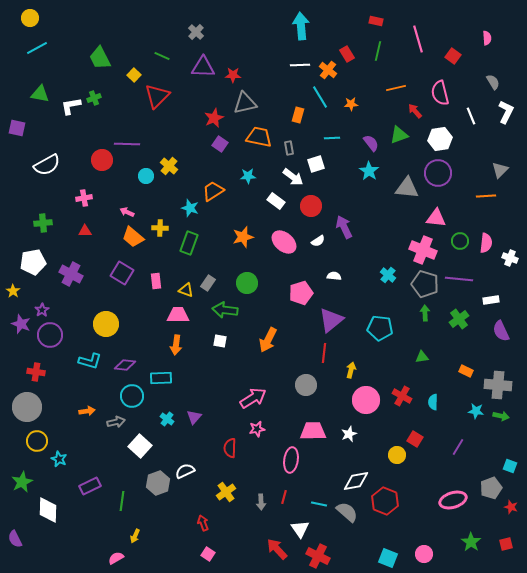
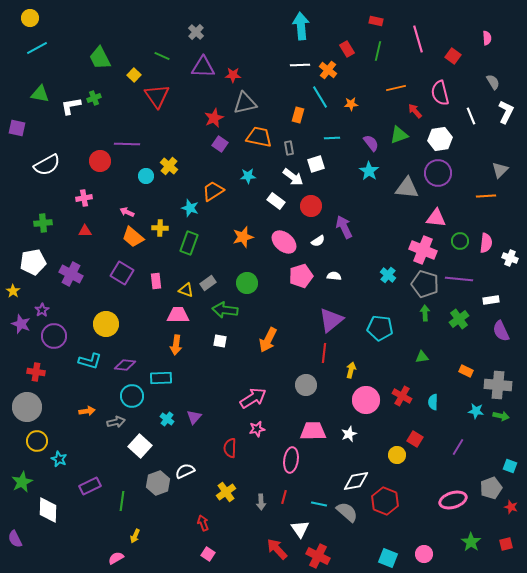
red rectangle at (347, 54): moved 5 px up
red triangle at (157, 96): rotated 20 degrees counterclockwise
red circle at (102, 160): moved 2 px left, 1 px down
gray rectangle at (208, 283): rotated 21 degrees clockwise
pink pentagon at (301, 293): moved 17 px up
purple circle at (50, 335): moved 4 px right, 1 px down
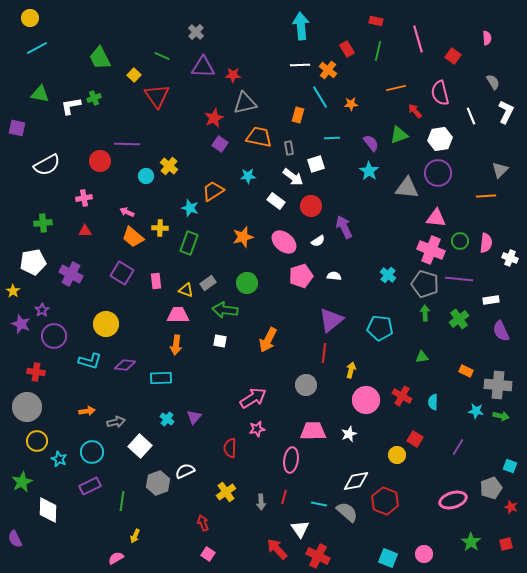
pink cross at (423, 250): moved 8 px right
cyan circle at (132, 396): moved 40 px left, 56 px down
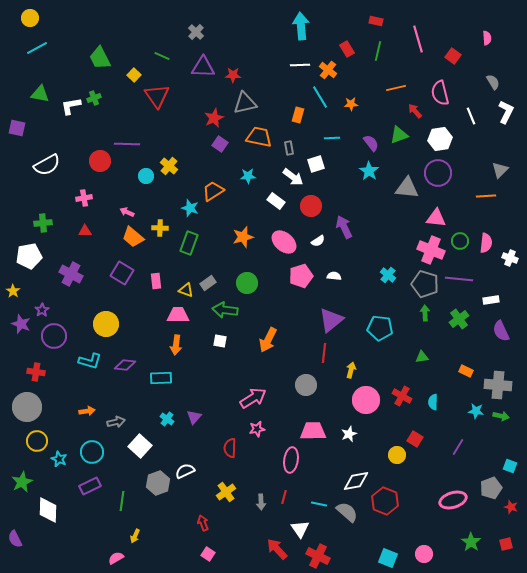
white pentagon at (33, 262): moved 4 px left, 6 px up
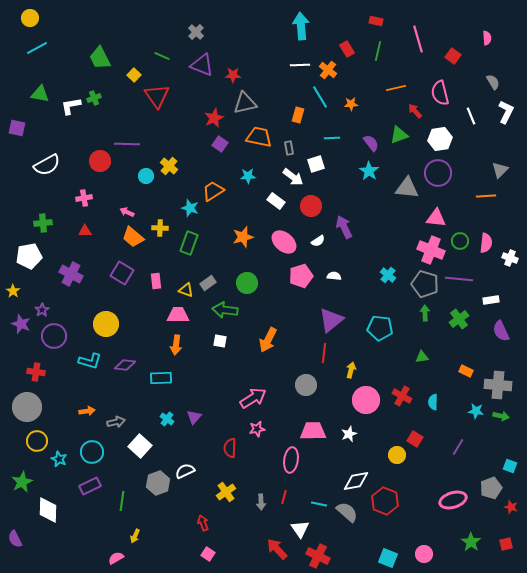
purple triangle at (203, 67): moved 1 px left, 2 px up; rotated 20 degrees clockwise
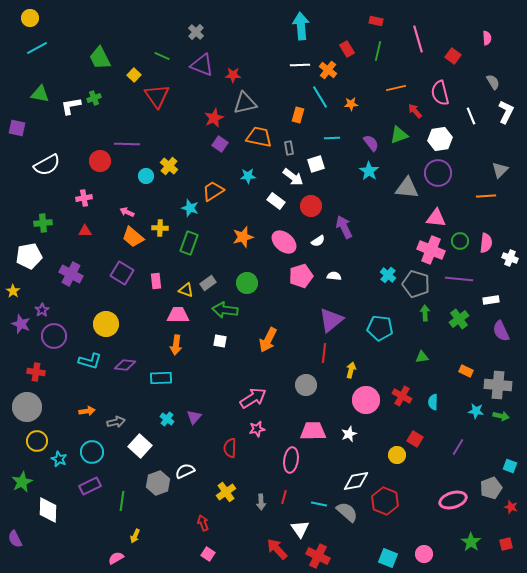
gray pentagon at (425, 284): moved 9 px left
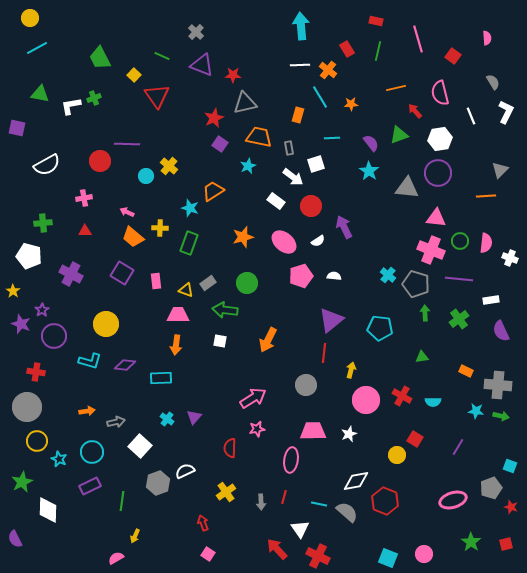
cyan star at (248, 176): moved 10 px up; rotated 21 degrees counterclockwise
white pentagon at (29, 256): rotated 25 degrees clockwise
cyan semicircle at (433, 402): rotated 91 degrees counterclockwise
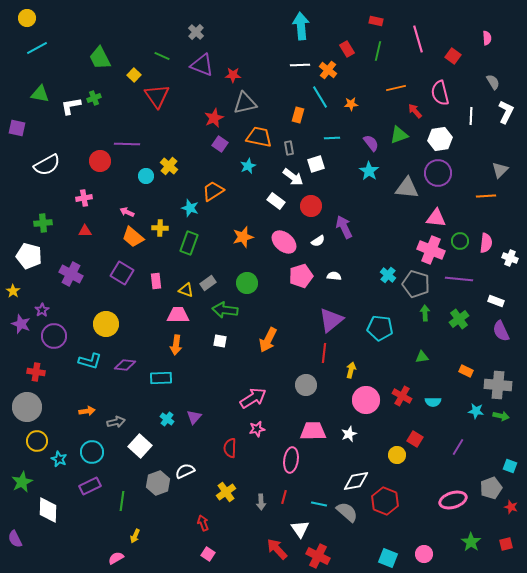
yellow circle at (30, 18): moved 3 px left
white line at (471, 116): rotated 24 degrees clockwise
white rectangle at (491, 300): moved 5 px right, 1 px down; rotated 28 degrees clockwise
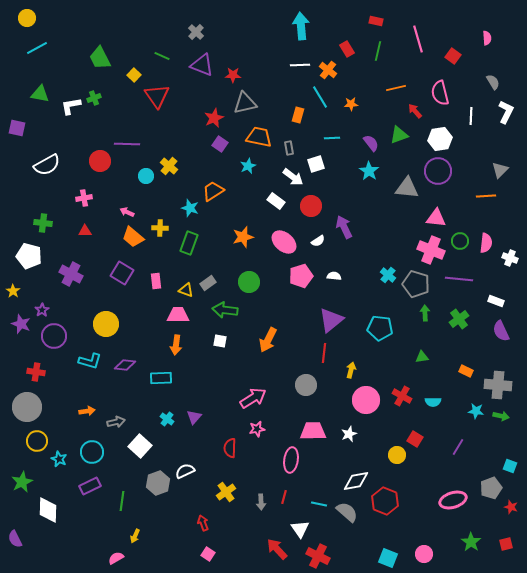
purple circle at (438, 173): moved 2 px up
green cross at (43, 223): rotated 12 degrees clockwise
green circle at (247, 283): moved 2 px right, 1 px up
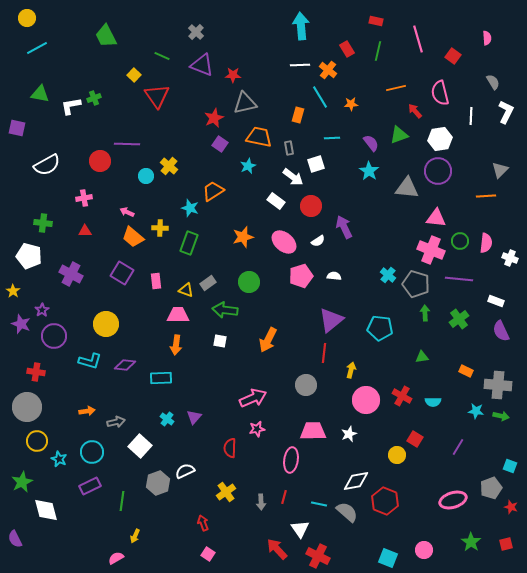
green trapezoid at (100, 58): moved 6 px right, 22 px up
pink arrow at (253, 398): rotated 8 degrees clockwise
white diamond at (48, 510): moved 2 px left; rotated 16 degrees counterclockwise
pink circle at (424, 554): moved 4 px up
